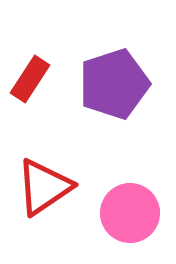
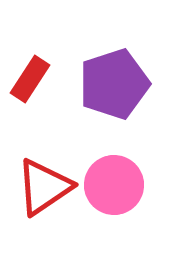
pink circle: moved 16 px left, 28 px up
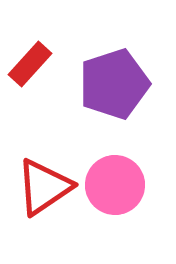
red rectangle: moved 15 px up; rotated 9 degrees clockwise
pink circle: moved 1 px right
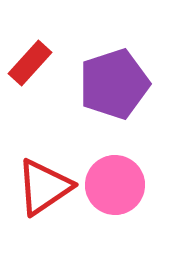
red rectangle: moved 1 px up
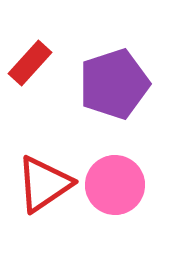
red triangle: moved 3 px up
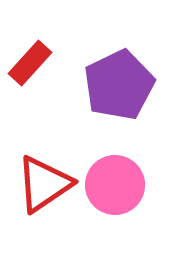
purple pentagon: moved 5 px right, 1 px down; rotated 8 degrees counterclockwise
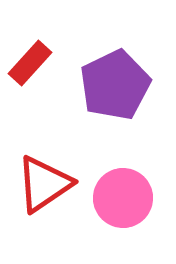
purple pentagon: moved 4 px left
pink circle: moved 8 px right, 13 px down
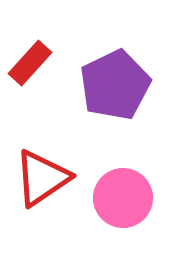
red triangle: moved 2 px left, 6 px up
